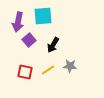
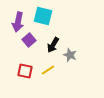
cyan square: rotated 18 degrees clockwise
gray star: moved 11 px up; rotated 16 degrees clockwise
red square: moved 1 px up
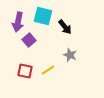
black arrow: moved 12 px right, 18 px up; rotated 70 degrees counterclockwise
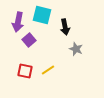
cyan square: moved 1 px left, 1 px up
black arrow: rotated 28 degrees clockwise
gray star: moved 6 px right, 6 px up
